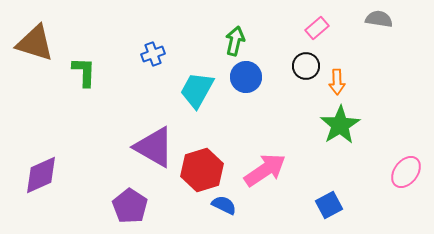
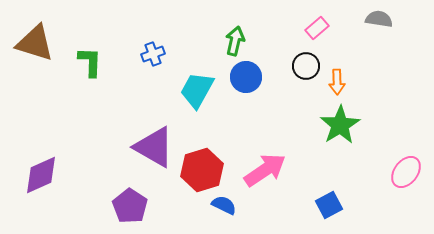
green L-shape: moved 6 px right, 10 px up
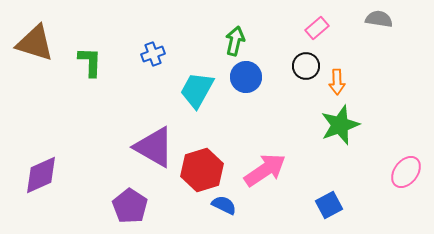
green star: rotated 12 degrees clockwise
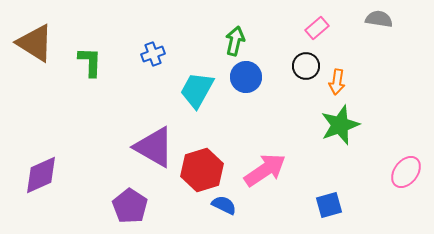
brown triangle: rotated 15 degrees clockwise
orange arrow: rotated 10 degrees clockwise
blue square: rotated 12 degrees clockwise
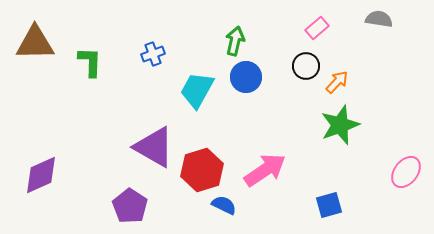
brown triangle: rotated 33 degrees counterclockwise
orange arrow: rotated 145 degrees counterclockwise
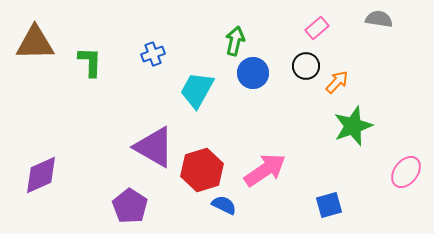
blue circle: moved 7 px right, 4 px up
green star: moved 13 px right, 1 px down
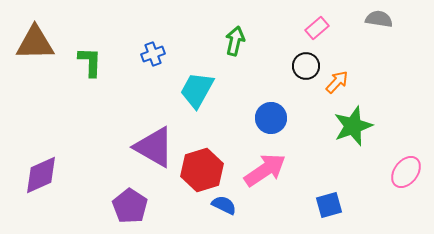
blue circle: moved 18 px right, 45 px down
